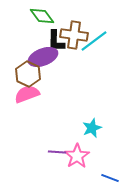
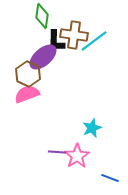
green diamond: rotated 45 degrees clockwise
purple ellipse: rotated 20 degrees counterclockwise
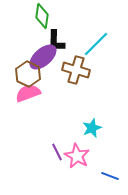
brown cross: moved 2 px right, 35 px down; rotated 8 degrees clockwise
cyan line: moved 2 px right, 3 px down; rotated 8 degrees counterclockwise
pink semicircle: moved 1 px right, 1 px up
purple line: rotated 60 degrees clockwise
pink star: rotated 10 degrees counterclockwise
blue line: moved 2 px up
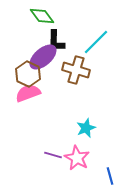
green diamond: rotated 45 degrees counterclockwise
cyan line: moved 2 px up
cyan star: moved 6 px left
purple line: moved 4 px left, 3 px down; rotated 48 degrees counterclockwise
pink star: moved 2 px down
blue line: rotated 54 degrees clockwise
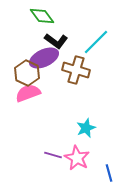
black L-shape: rotated 55 degrees counterclockwise
purple ellipse: moved 1 px right, 1 px down; rotated 16 degrees clockwise
brown hexagon: moved 1 px left, 1 px up
blue line: moved 1 px left, 3 px up
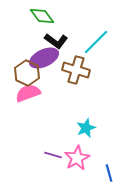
pink star: rotated 15 degrees clockwise
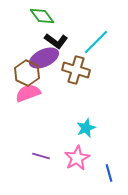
purple line: moved 12 px left, 1 px down
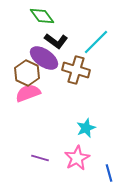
purple ellipse: rotated 60 degrees clockwise
purple line: moved 1 px left, 2 px down
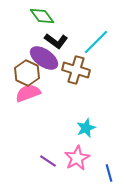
purple line: moved 8 px right, 3 px down; rotated 18 degrees clockwise
